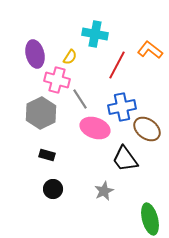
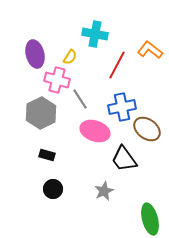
pink ellipse: moved 3 px down
black trapezoid: moved 1 px left
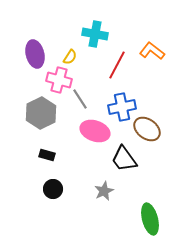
orange L-shape: moved 2 px right, 1 px down
pink cross: moved 2 px right
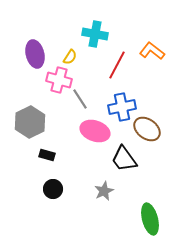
gray hexagon: moved 11 px left, 9 px down
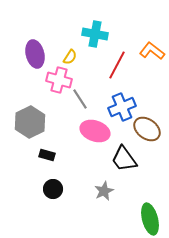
blue cross: rotated 12 degrees counterclockwise
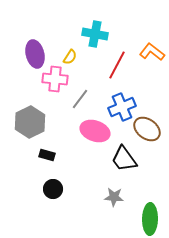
orange L-shape: moved 1 px down
pink cross: moved 4 px left, 1 px up; rotated 10 degrees counterclockwise
gray line: rotated 70 degrees clockwise
gray star: moved 10 px right, 6 px down; rotated 30 degrees clockwise
green ellipse: rotated 16 degrees clockwise
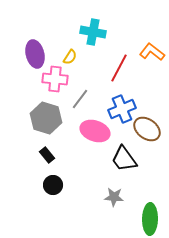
cyan cross: moved 2 px left, 2 px up
red line: moved 2 px right, 3 px down
blue cross: moved 2 px down
gray hexagon: moved 16 px right, 4 px up; rotated 16 degrees counterclockwise
black rectangle: rotated 35 degrees clockwise
black circle: moved 4 px up
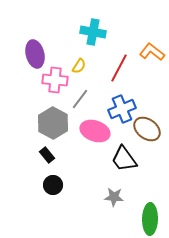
yellow semicircle: moved 9 px right, 9 px down
pink cross: moved 1 px down
gray hexagon: moved 7 px right, 5 px down; rotated 12 degrees clockwise
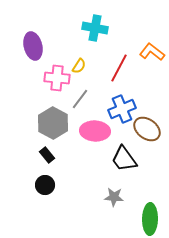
cyan cross: moved 2 px right, 4 px up
purple ellipse: moved 2 px left, 8 px up
pink cross: moved 2 px right, 2 px up
pink ellipse: rotated 16 degrees counterclockwise
black circle: moved 8 px left
